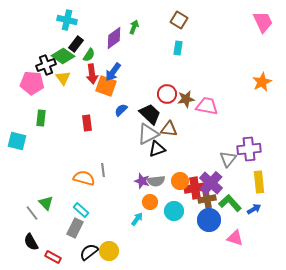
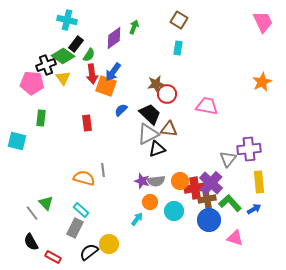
brown star at (186, 99): moved 30 px left, 15 px up
yellow circle at (109, 251): moved 7 px up
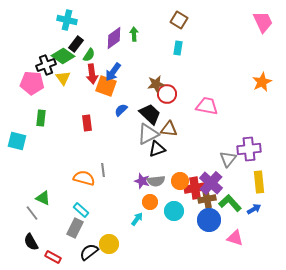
green arrow at (134, 27): moved 7 px down; rotated 24 degrees counterclockwise
green triangle at (46, 203): moved 3 px left, 5 px up; rotated 21 degrees counterclockwise
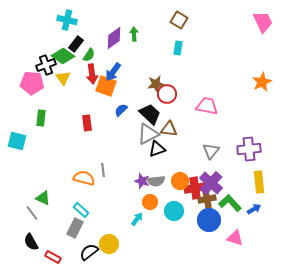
gray triangle at (228, 159): moved 17 px left, 8 px up
